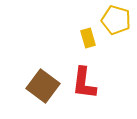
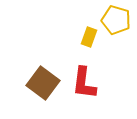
yellow rectangle: moved 1 px right, 1 px up; rotated 36 degrees clockwise
brown square: moved 3 px up
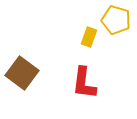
brown square: moved 21 px left, 10 px up
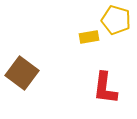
yellow rectangle: rotated 60 degrees clockwise
red L-shape: moved 21 px right, 5 px down
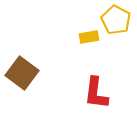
yellow pentagon: rotated 12 degrees clockwise
red L-shape: moved 9 px left, 5 px down
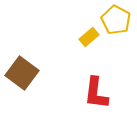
yellow rectangle: rotated 30 degrees counterclockwise
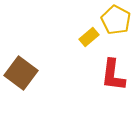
brown square: moved 1 px left
red L-shape: moved 17 px right, 18 px up
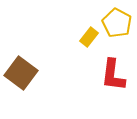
yellow pentagon: moved 1 px right, 3 px down
yellow rectangle: rotated 12 degrees counterclockwise
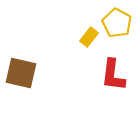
brown square: rotated 24 degrees counterclockwise
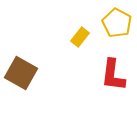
yellow rectangle: moved 9 px left
brown square: rotated 16 degrees clockwise
